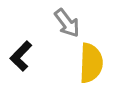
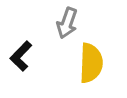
gray arrow: rotated 56 degrees clockwise
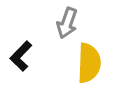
yellow semicircle: moved 2 px left
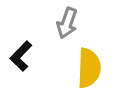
yellow semicircle: moved 5 px down
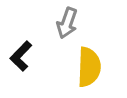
yellow semicircle: moved 1 px up
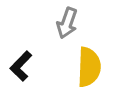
black L-shape: moved 10 px down
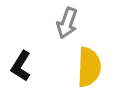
black L-shape: rotated 12 degrees counterclockwise
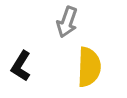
gray arrow: moved 1 px up
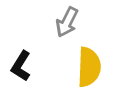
gray arrow: rotated 8 degrees clockwise
